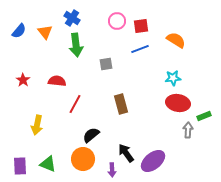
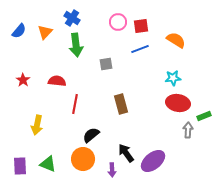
pink circle: moved 1 px right, 1 px down
orange triangle: rotated 21 degrees clockwise
red line: rotated 18 degrees counterclockwise
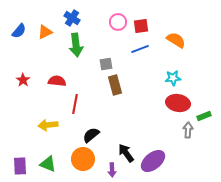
orange triangle: rotated 21 degrees clockwise
brown rectangle: moved 6 px left, 19 px up
yellow arrow: moved 11 px right; rotated 72 degrees clockwise
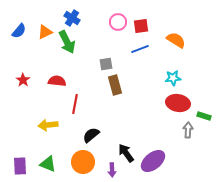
green arrow: moved 9 px left, 3 px up; rotated 20 degrees counterclockwise
green rectangle: rotated 40 degrees clockwise
orange circle: moved 3 px down
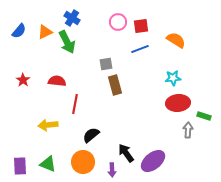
red ellipse: rotated 15 degrees counterclockwise
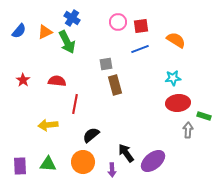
green triangle: rotated 18 degrees counterclockwise
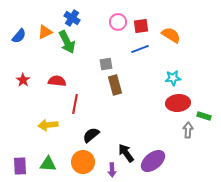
blue semicircle: moved 5 px down
orange semicircle: moved 5 px left, 5 px up
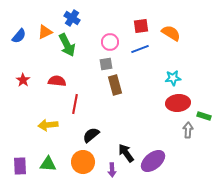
pink circle: moved 8 px left, 20 px down
orange semicircle: moved 2 px up
green arrow: moved 3 px down
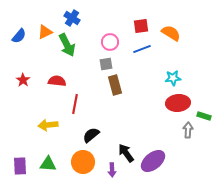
blue line: moved 2 px right
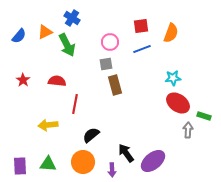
orange semicircle: rotated 78 degrees clockwise
red ellipse: rotated 40 degrees clockwise
